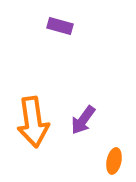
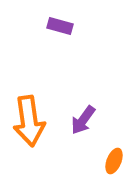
orange arrow: moved 4 px left, 1 px up
orange ellipse: rotated 10 degrees clockwise
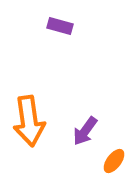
purple arrow: moved 2 px right, 11 px down
orange ellipse: rotated 15 degrees clockwise
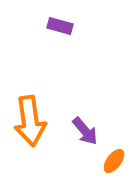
orange arrow: moved 1 px right
purple arrow: rotated 76 degrees counterclockwise
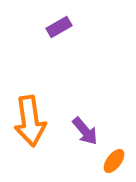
purple rectangle: moved 1 px left, 1 px down; rotated 45 degrees counterclockwise
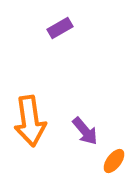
purple rectangle: moved 1 px right, 1 px down
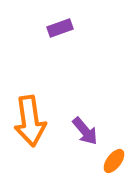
purple rectangle: rotated 10 degrees clockwise
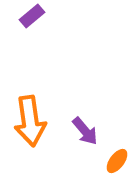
purple rectangle: moved 28 px left, 12 px up; rotated 20 degrees counterclockwise
orange ellipse: moved 3 px right
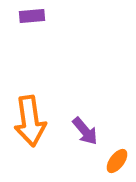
purple rectangle: rotated 35 degrees clockwise
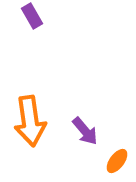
purple rectangle: rotated 65 degrees clockwise
